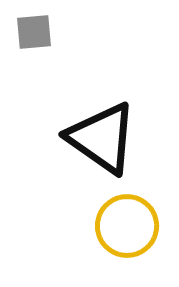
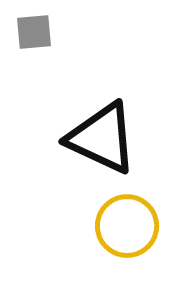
black triangle: rotated 10 degrees counterclockwise
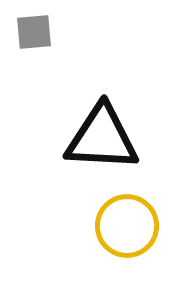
black triangle: rotated 22 degrees counterclockwise
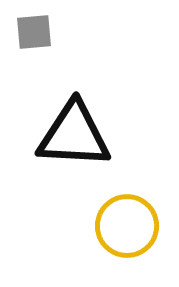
black triangle: moved 28 px left, 3 px up
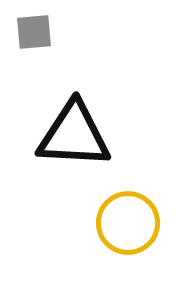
yellow circle: moved 1 px right, 3 px up
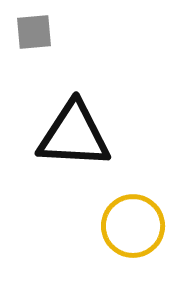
yellow circle: moved 5 px right, 3 px down
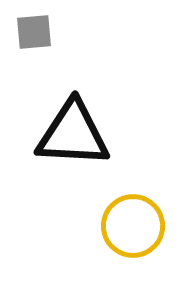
black triangle: moved 1 px left, 1 px up
